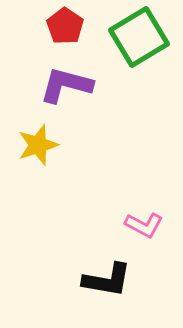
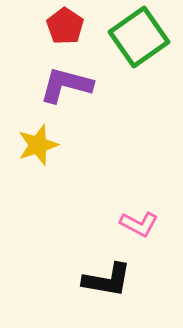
green square: rotated 4 degrees counterclockwise
pink L-shape: moved 5 px left, 1 px up
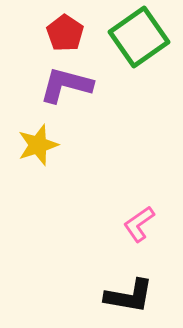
red pentagon: moved 7 px down
pink L-shape: rotated 117 degrees clockwise
black L-shape: moved 22 px right, 16 px down
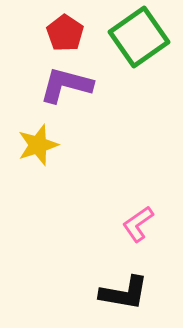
pink L-shape: moved 1 px left
black L-shape: moved 5 px left, 3 px up
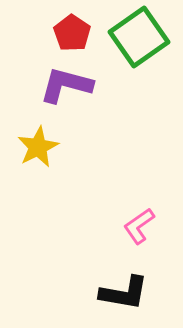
red pentagon: moved 7 px right
yellow star: moved 2 px down; rotated 9 degrees counterclockwise
pink L-shape: moved 1 px right, 2 px down
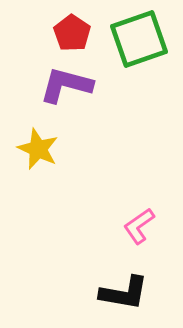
green square: moved 2 px down; rotated 16 degrees clockwise
yellow star: moved 2 px down; rotated 21 degrees counterclockwise
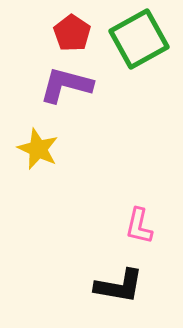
green square: rotated 10 degrees counterclockwise
pink L-shape: rotated 42 degrees counterclockwise
black L-shape: moved 5 px left, 7 px up
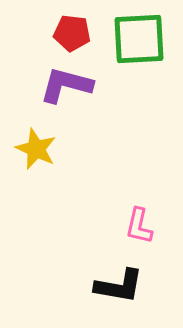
red pentagon: rotated 27 degrees counterclockwise
green square: rotated 26 degrees clockwise
yellow star: moved 2 px left
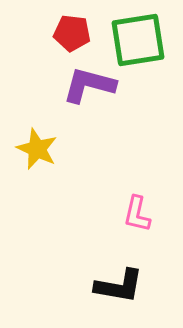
green square: moved 1 px left, 1 px down; rotated 6 degrees counterclockwise
purple L-shape: moved 23 px right
yellow star: moved 1 px right
pink L-shape: moved 2 px left, 12 px up
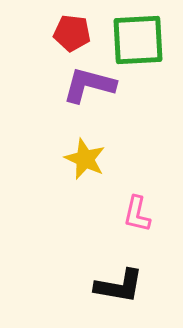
green square: rotated 6 degrees clockwise
yellow star: moved 48 px right, 10 px down
